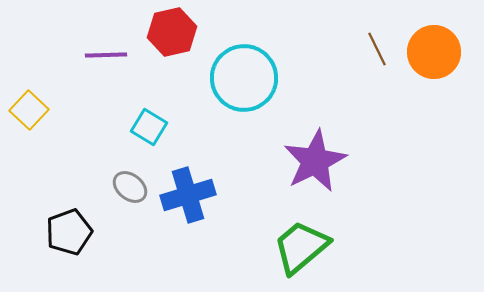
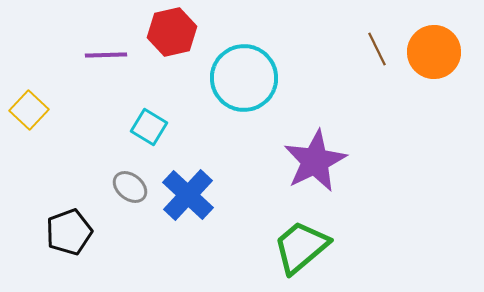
blue cross: rotated 30 degrees counterclockwise
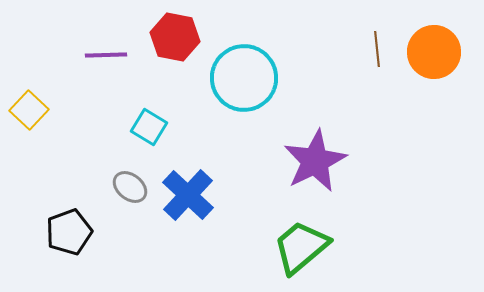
red hexagon: moved 3 px right, 5 px down; rotated 24 degrees clockwise
brown line: rotated 20 degrees clockwise
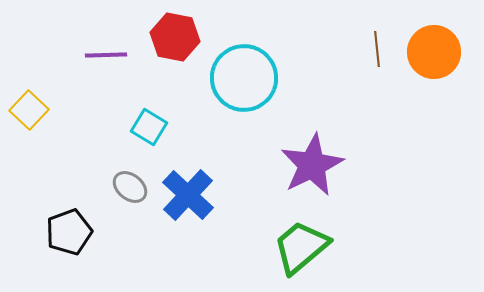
purple star: moved 3 px left, 4 px down
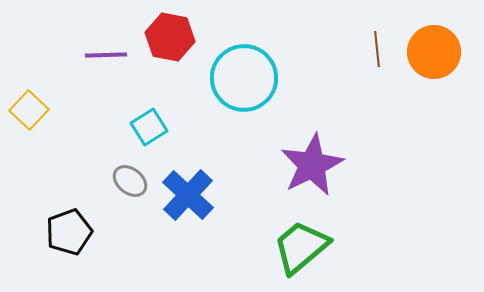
red hexagon: moved 5 px left
cyan square: rotated 27 degrees clockwise
gray ellipse: moved 6 px up
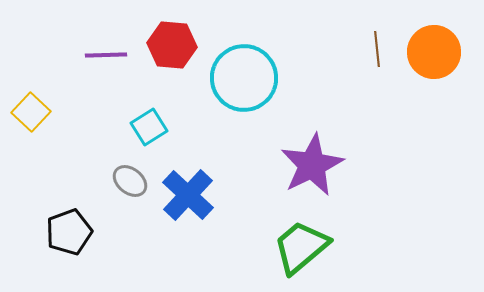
red hexagon: moved 2 px right, 8 px down; rotated 6 degrees counterclockwise
yellow square: moved 2 px right, 2 px down
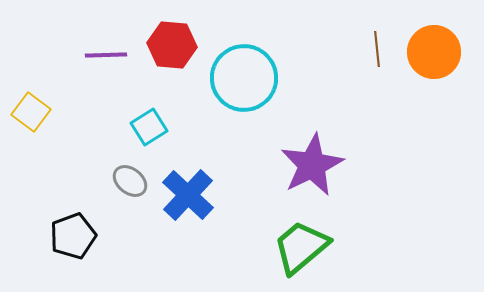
yellow square: rotated 6 degrees counterclockwise
black pentagon: moved 4 px right, 4 px down
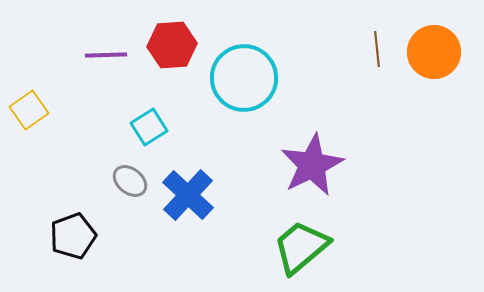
red hexagon: rotated 9 degrees counterclockwise
yellow square: moved 2 px left, 2 px up; rotated 18 degrees clockwise
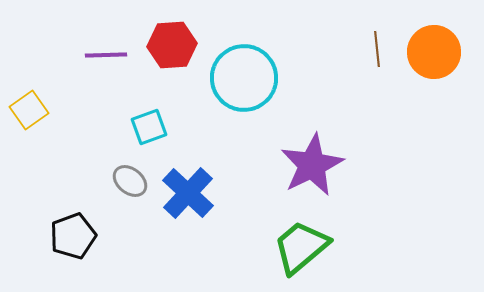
cyan square: rotated 12 degrees clockwise
blue cross: moved 2 px up
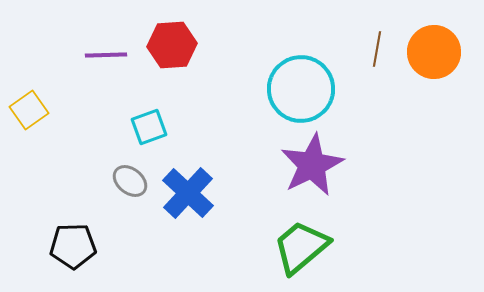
brown line: rotated 16 degrees clockwise
cyan circle: moved 57 px right, 11 px down
black pentagon: moved 10 px down; rotated 18 degrees clockwise
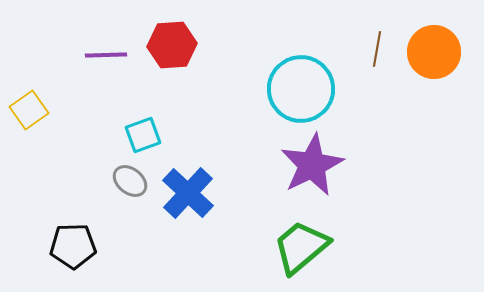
cyan square: moved 6 px left, 8 px down
